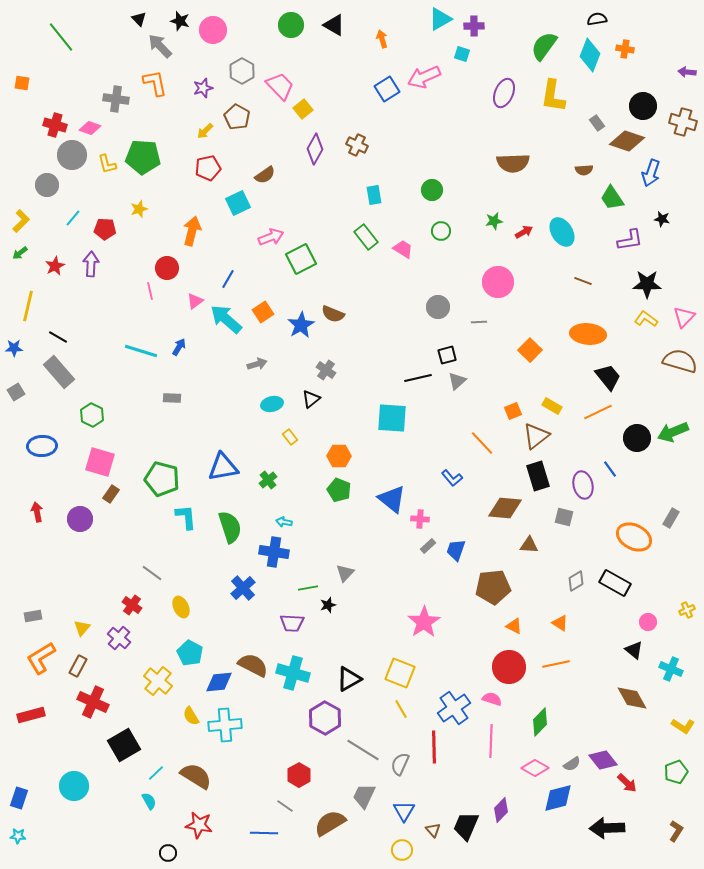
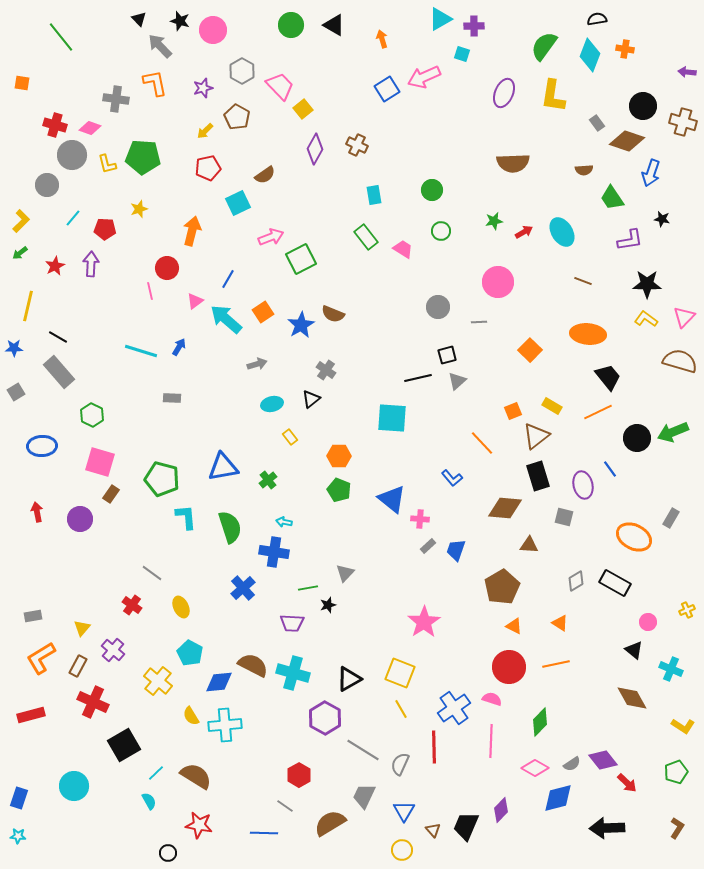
brown pentagon at (493, 587): moved 9 px right; rotated 24 degrees counterclockwise
purple cross at (119, 638): moved 6 px left, 12 px down
brown L-shape at (676, 831): moved 1 px right, 3 px up
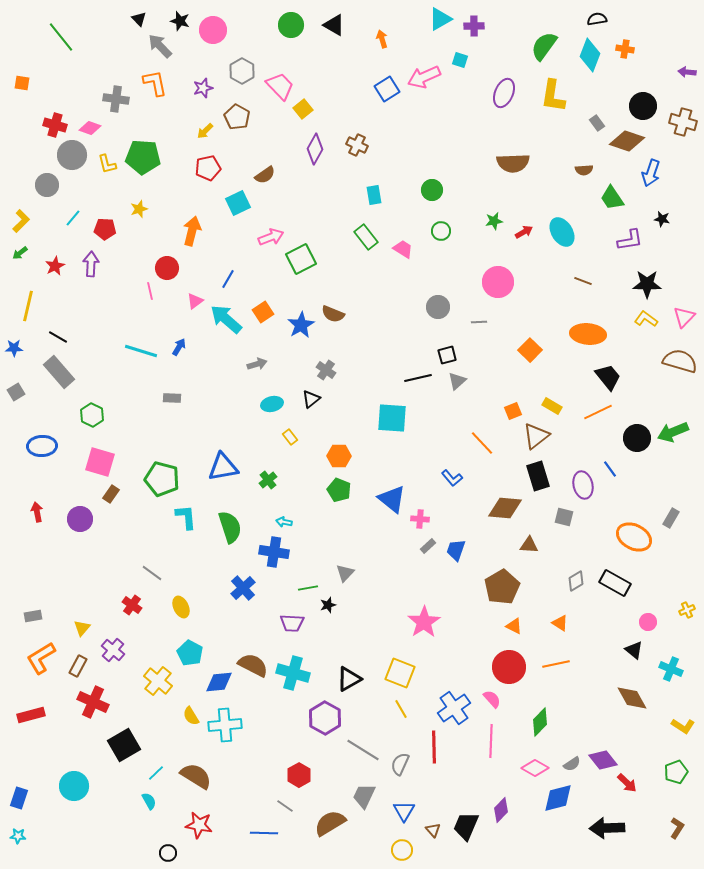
cyan square at (462, 54): moved 2 px left, 6 px down
pink semicircle at (492, 699): rotated 30 degrees clockwise
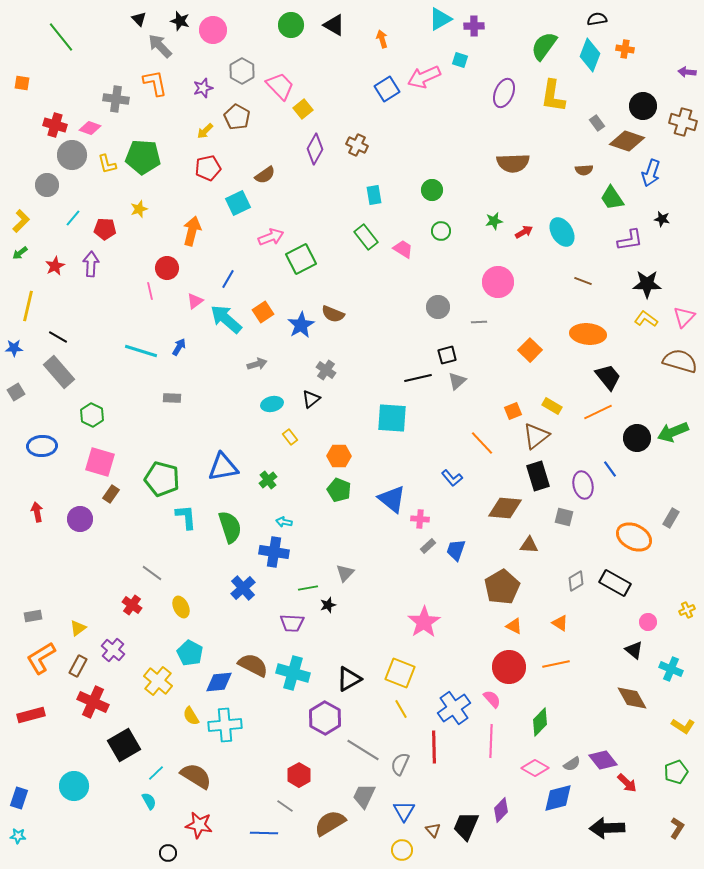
yellow triangle at (82, 628): moved 4 px left; rotated 12 degrees clockwise
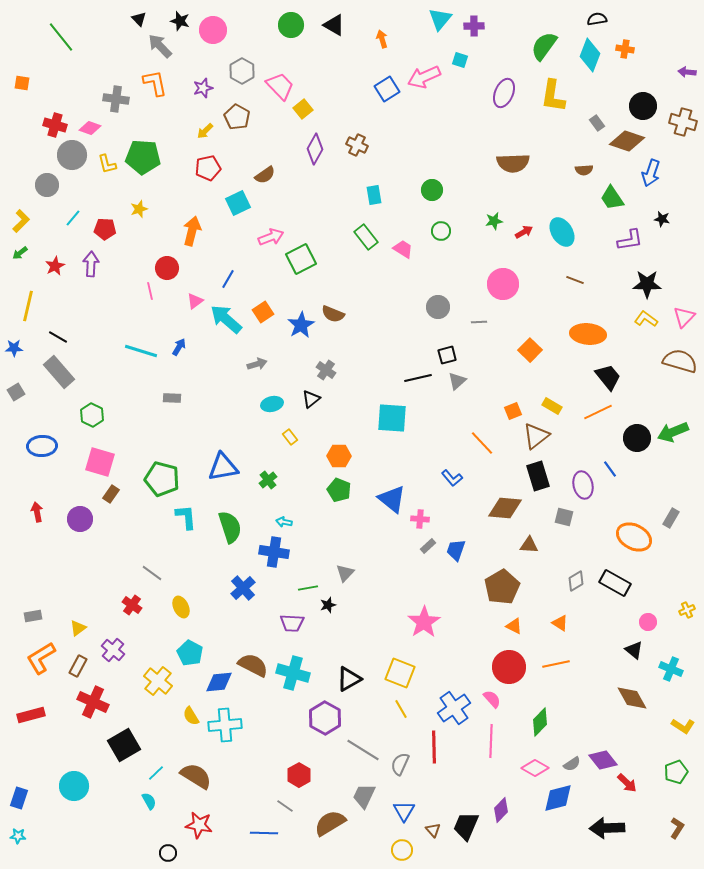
cyan triangle at (440, 19): rotated 20 degrees counterclockwise
brown line at (583, 281): moved 8 px left, 1 px up
pink circle at (498, 282): moved 5 px right, 2 px down
